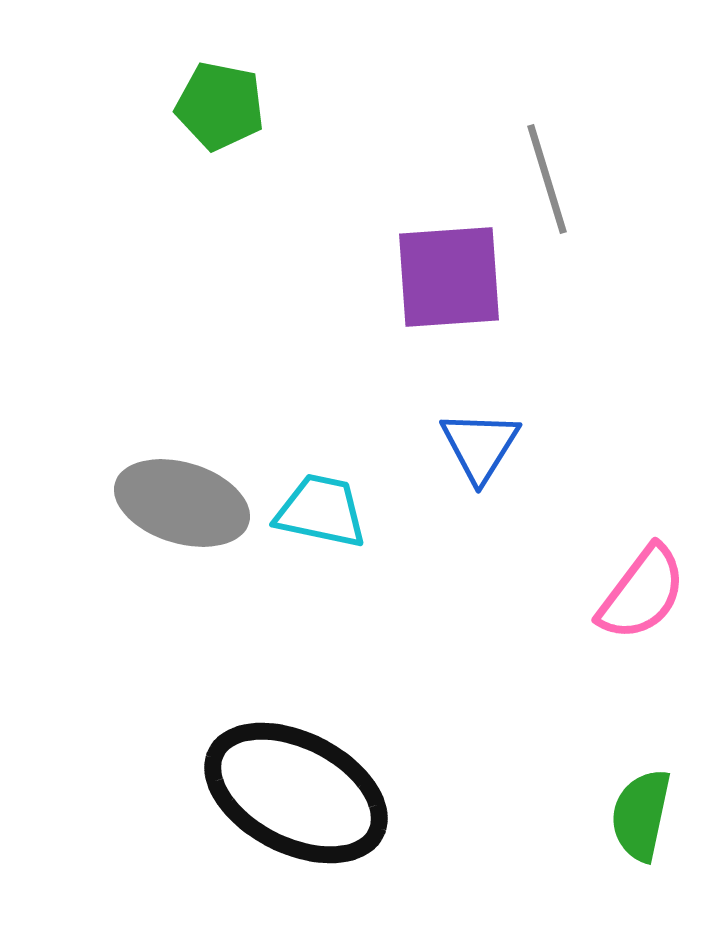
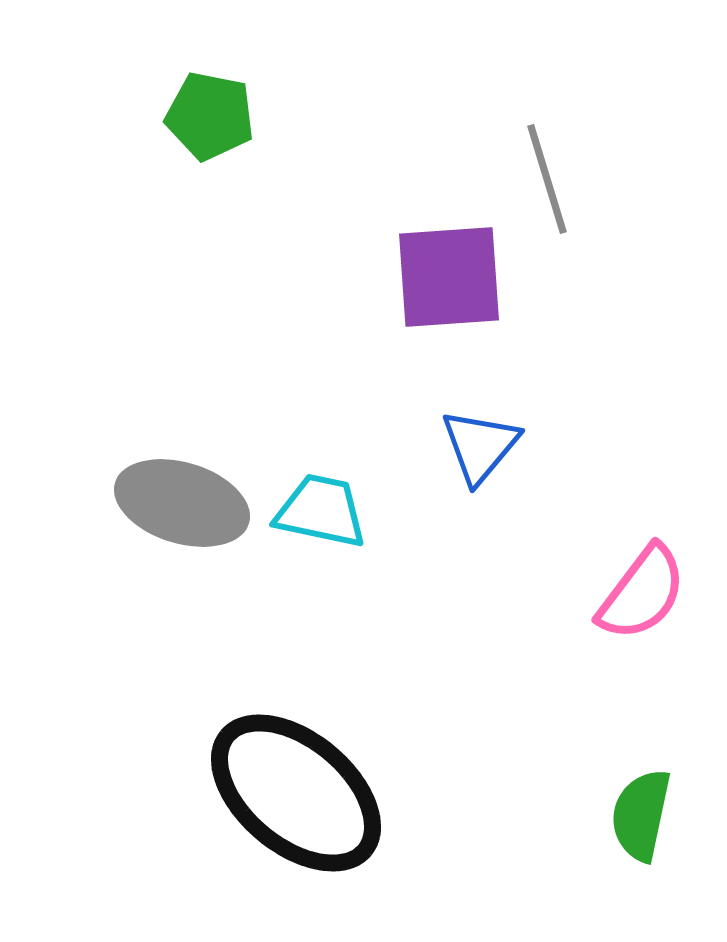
green pentagon: moved 10 px left, 10 px down
blue triangle: rotated 8 degrees clockwise
black ellipse: rotated 13 degrees clockwise
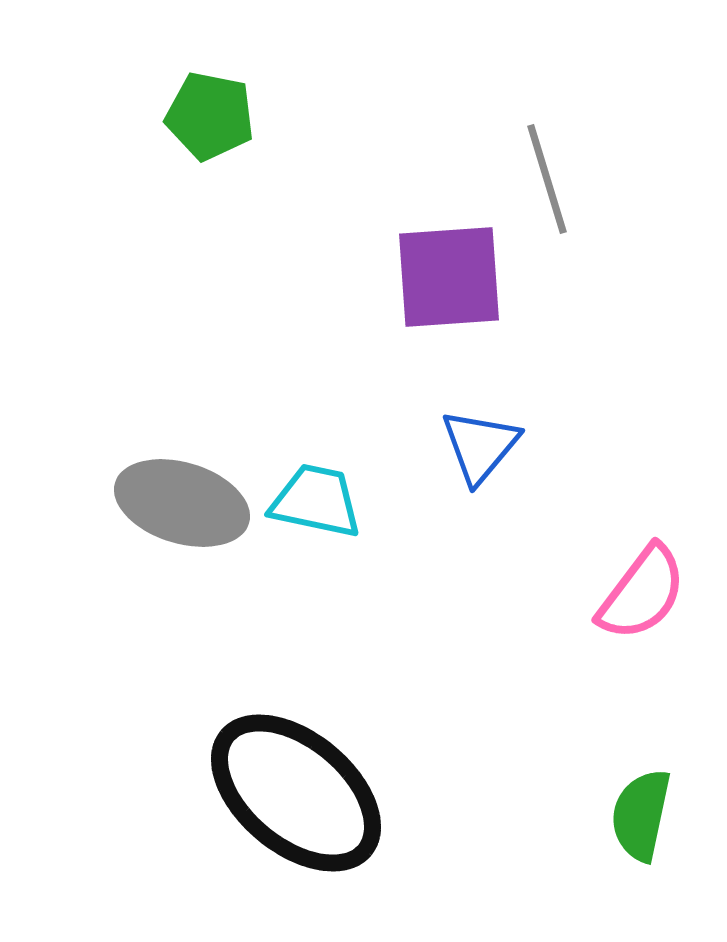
cyan trapezoid: moved 5 px left, 10 px up
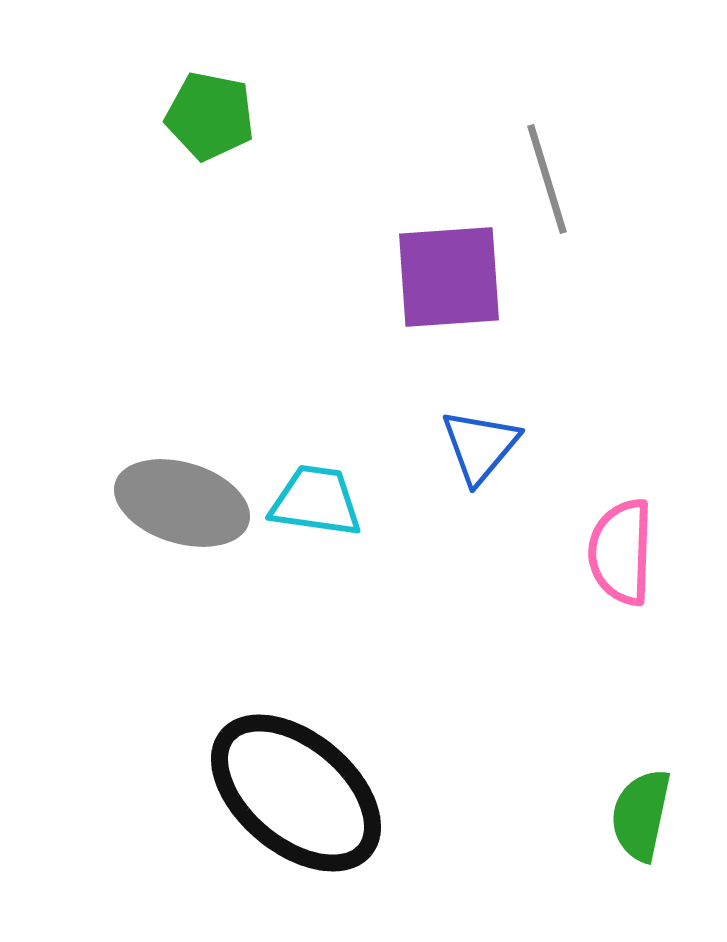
cyan trapezoid: rotated 4 degrees counterclockwise
pink semicircle: moved 21 px left, 41 px up; rotated 145 degrees clockwise
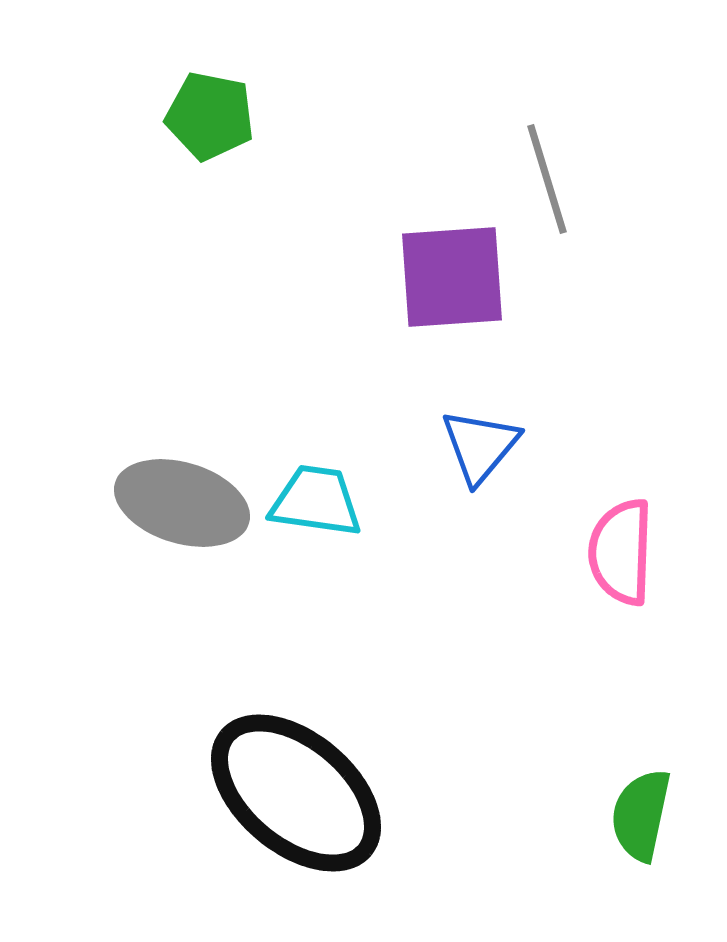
purple square: moved 3 px right
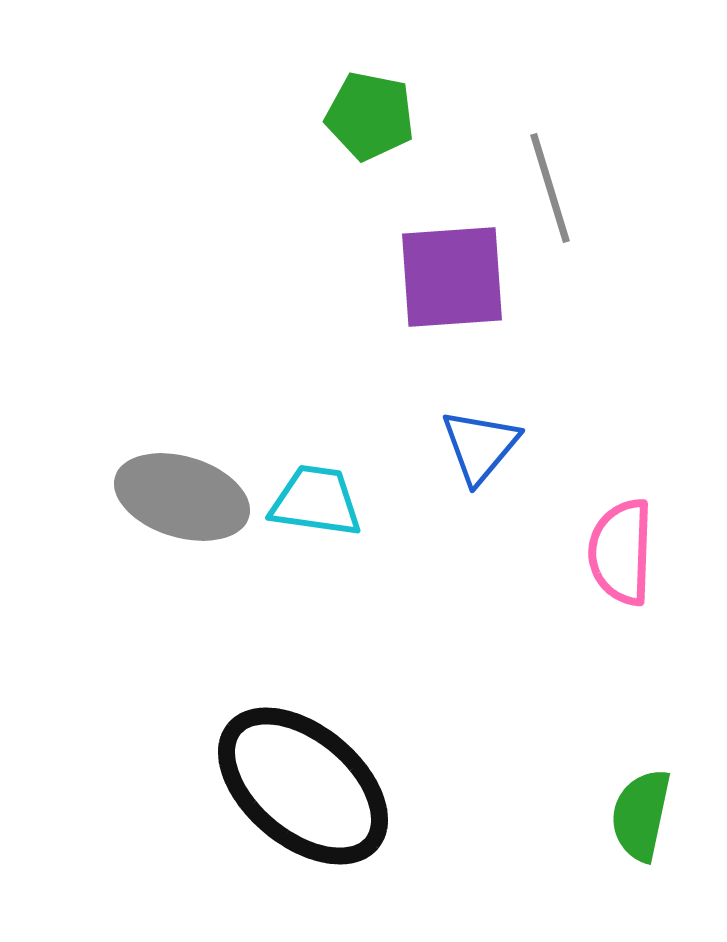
green pentagon: moved 160 px right
gray line: moved 3 px right, 9 px down
gray ellipse: moved 6 px up
black ellipse: moved 7 px right, 7 px up
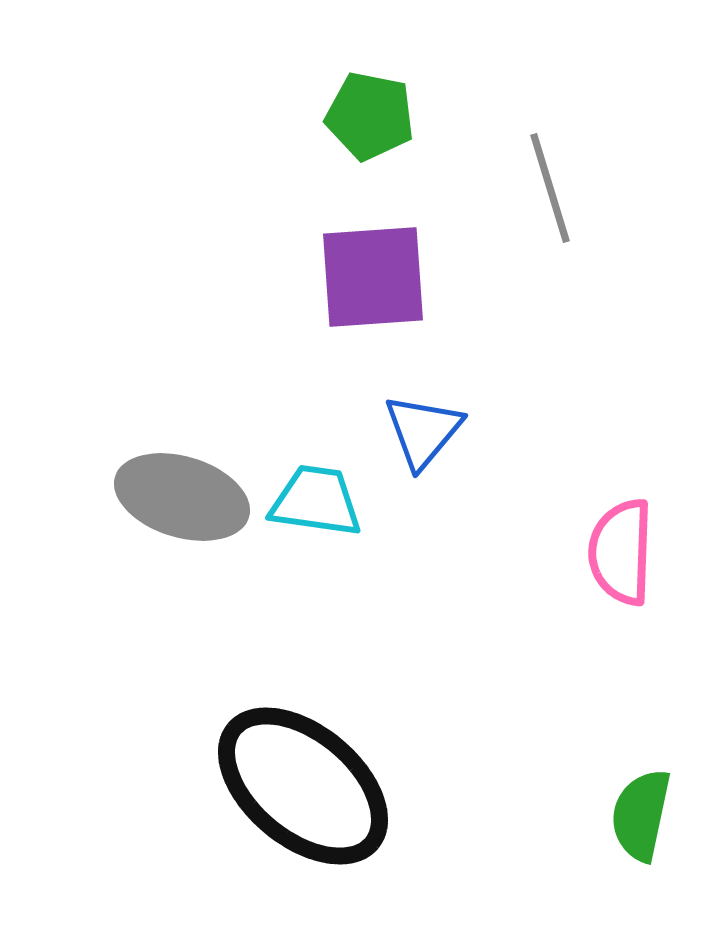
purple square: moved 79 px left
blue triangle: moved 57 px left, 15 px up
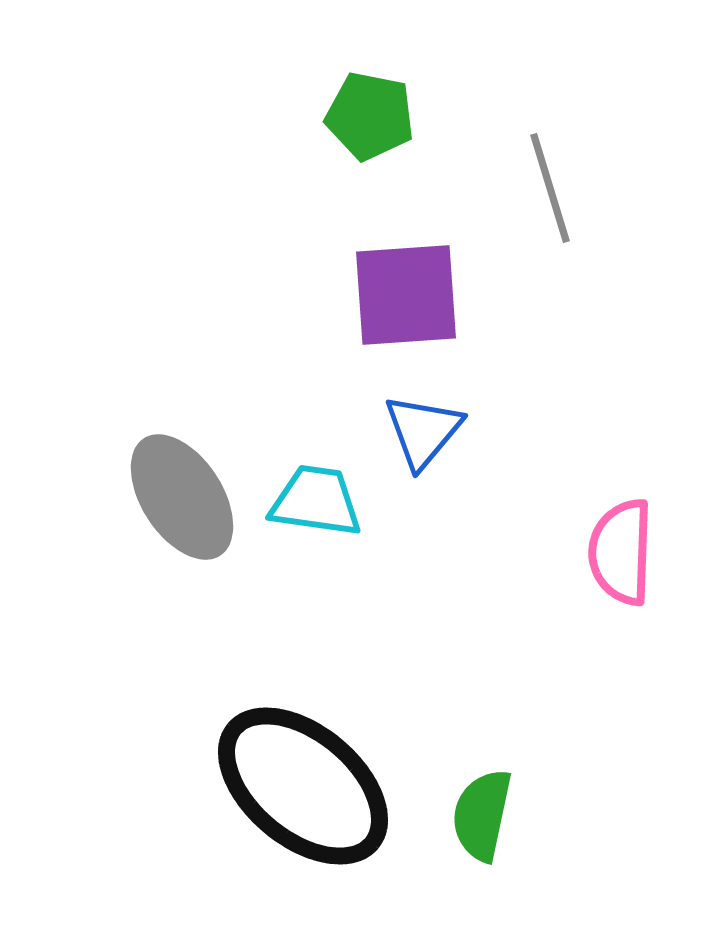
purple square: moved 33 px right, 18 px down
gray ellipse: rotated 40 degrees clockwise
green semicircle: moved 159 px left
